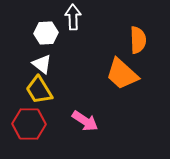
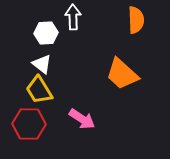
orange semicircle: moved 2 px left, 20 px up
pink arrow: moved 3 px left, 2 px up
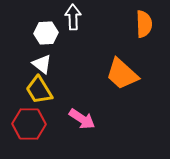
orange semicircle: moved 8 px right, 4 px down
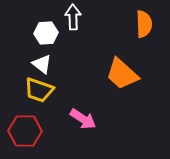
yellow trapezoid: rotated 40 degrees counterclockwise
pink arrow: moved 1 px right
red hexagon: moved 4 px left, 7 px down
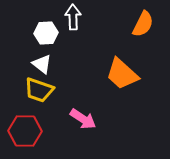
orange semicircle: moved 1 px left; rotated 28 degrees clockwise
